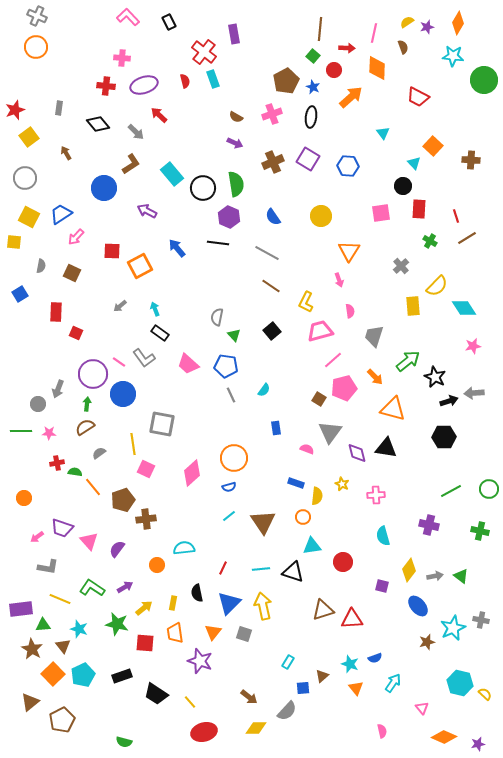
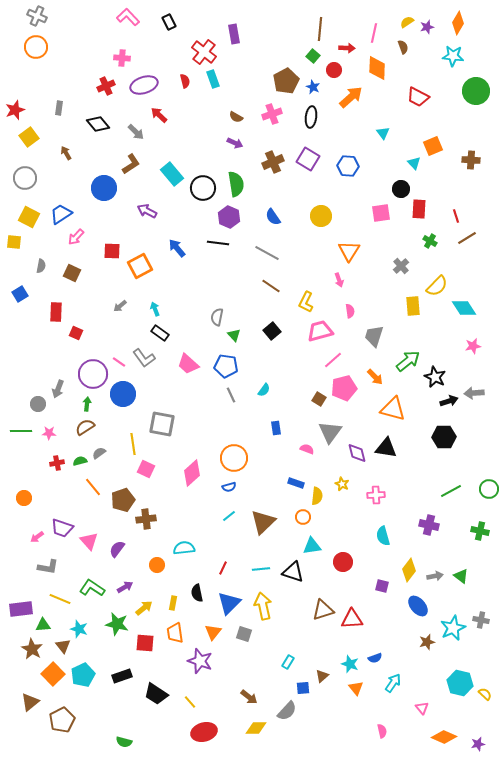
green circle at (484, 80): moved 8 px left, 11 px down
red cross at (106, 86): rotated 30 degrees counterclockwise
orange square at (433, 146): rotated 24 degrees clockwise
black circle at (403, 186): moved 2 px left, 3 px down
green semicircle at (75, 472): moved 5 px right, 11 px up; rotated 24 degrees counterclockwise
brown triangle at (263, 522): rotated 20 degrees clockwise
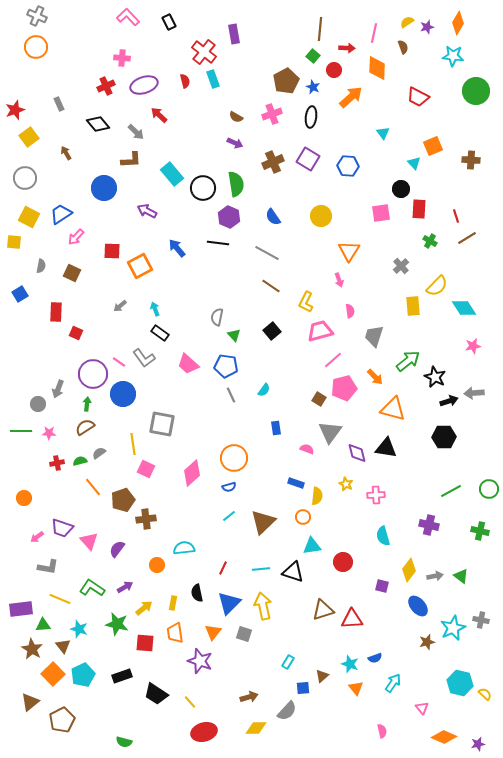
gray rectangle at (59, 108): moved 4 px up; rotated 32 degrees counterclockwise
brown L-shape at (131, 164): moved 4 px up; rotated 30 degrees clockwise
yellow star at (342, 484): moved 4 px right
brown arrow at (249, 697): rotated 54 degrees counterclockwise
